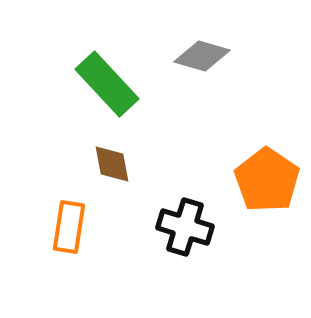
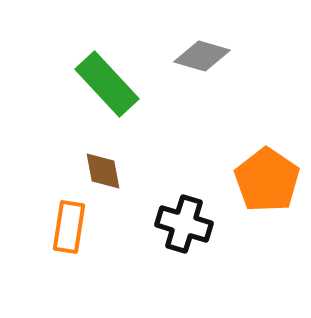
brown diamond: moved 9 px left, 7 px down
black cross: moved 1 px left, 3 px up
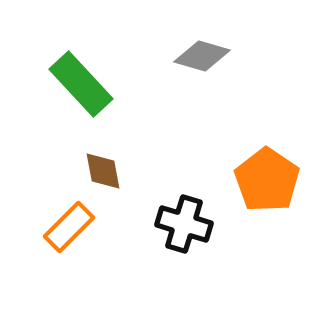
green rectangle: moved 26 px left
orange rectangle: rotated 36 degrees clockwise
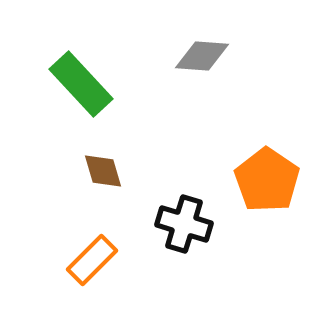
gray diamond: rotated 12 degrees counterclockwise
brown diamond: rotated 6 degrees counterclockwise
orange rectangle: moved 23 px right, 33 px down
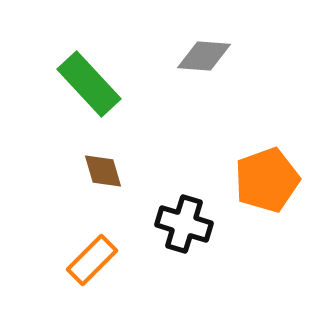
gray diamond: moved 2 px right
green rectangle: moved 8 px right
orange pentagon: rotated 18 degrees clockwise
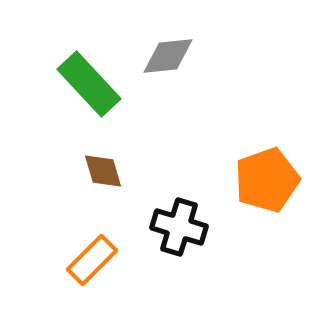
gray diamond: moved 36 px left; rotated 10 degrees counterclockwise
black cross: moved 5 px left, 3 px down
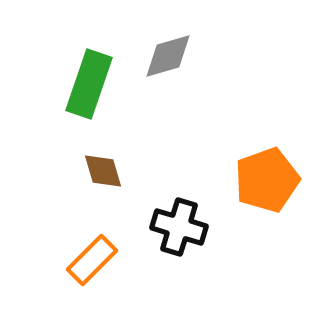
gray diamond: rotated 10 degrees counterclockwise
green rectangle: rotated 62 degrees clockwise
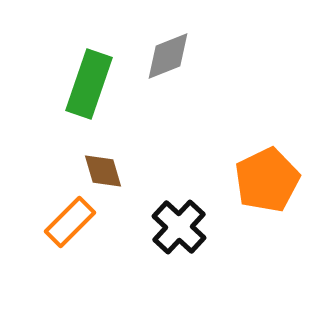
gray diamond: rotated 6 degrees counterclockwise
orange pentagon: rotated 6 degrees counterclockwise
black cross: rotated 26 degrees clockwise
orange rectangle: moved 22 px left, 38 px up
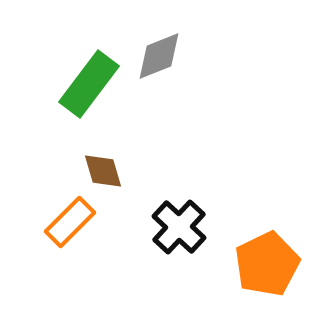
gray diamond: moved 9 px left
green rectangle: rotated 18 degrees clockwise
orange pentagon: moved 84 px down
